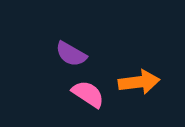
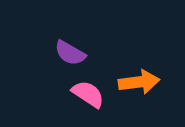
purple semicircle: moved 1 px left, 1 px up
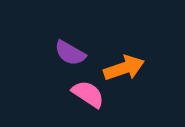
orange arrow: moved 15 px left, 14 px up; rotated 12 degrees counterclockwise
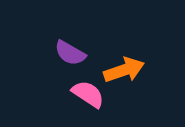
orange arrow: moved 2 px down
